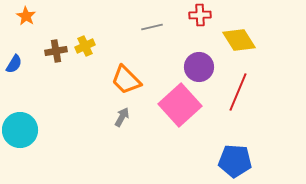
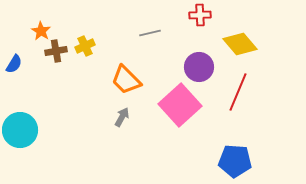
orange star: moved 15 px right, 15 px down
gray line: moved 2 px left, 6 px down
yellow diamond: moved 1 px right, 4 px down; rotated 8 degrees counterclockwise
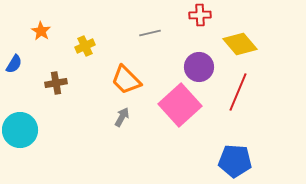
brown cross: moved 32 px down
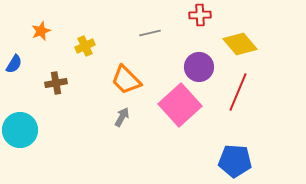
orange star: rotated 18 degrees clockwise
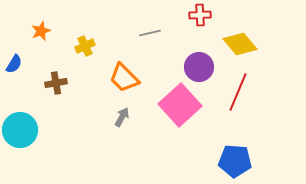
orange trapezoid: moved 2 px left, 2 px up
